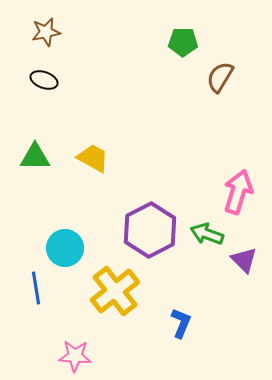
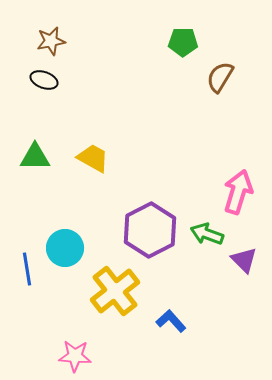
brown star: moved 5 px right, 9 px down
blue line: moved 9 px left, 19 px up
blue L-shape: moved 10 px left, 2 px up; rotated 64 degrees counterclockwise
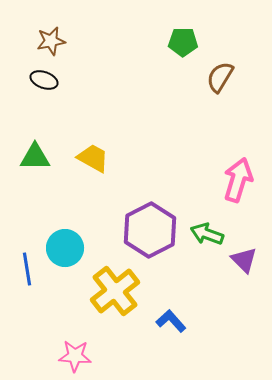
pink arrow: moved 12 px up
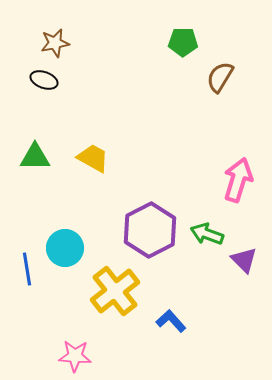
brown star: moved 4 px right, 2 px down
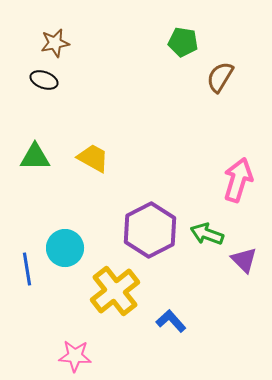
green pentagon: rotated 8 degrees clockwise
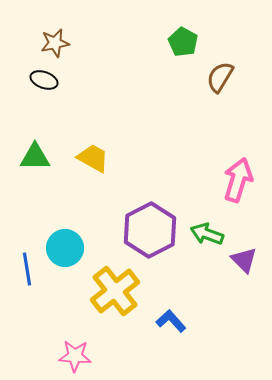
green pentagon: rotated 20 degrees clockwise
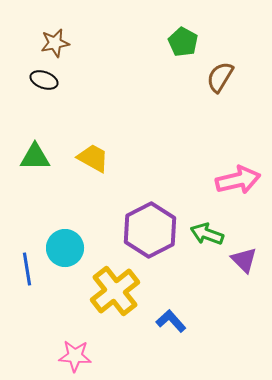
pink arrow: rotated 60 degrees clockwise
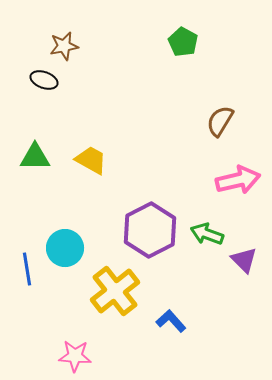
brown star: moved 9 px right, 3 px down
brown semicircle: moved 44 px down
yellow trapezoid: moved 2 px left, 2 px down
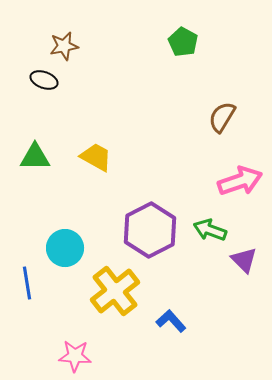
brown semicircle: moved 2 px right, 4 px up
yellow trapezoid: moved 5 px right, 3 px up
pink arrow: moved 2 px right, 1 px down; rotated 6 degrees counterclockwise
green arrow: moved 3 px right, 4 px up
blue line: moved 14 px down
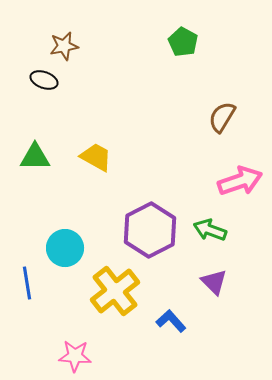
purple triangle: moved 30 px left, 22 px down
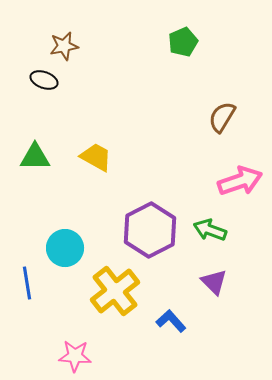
green pentagon: rotated 20 degrees clockwise
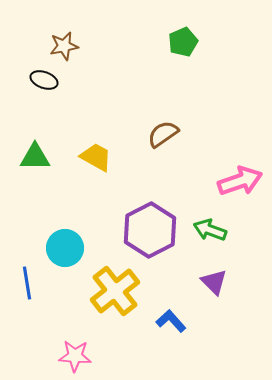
brown semicircle: moved 59 px left, 17 px down; rotated 24 degrees clockwise
